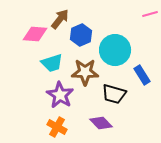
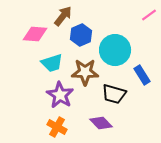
pink line: moved 1 px left, 1 px down; rotated 21 degrees counterclockwise
brown arrow: moved 3 px right, 3 px up
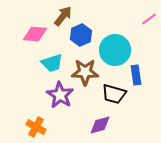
pink line: moved 4 px down
blue rectangle: moved 6 px left; rotated 24 degrees clockwise
purple diamond: moved 1 px left, 2 px down; rotated 60 degrees counterclockwise
orange cross: moved 21 px left
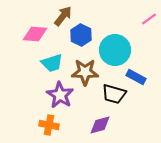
blue hexagon: rotated 10 degrees counterclockwise
blue rectangle: moved 2 px down; rotated 54 degrees counterclockwise
orange cross: moved 13 px right, 2 px up; rotated 18 degrees counterclockwise
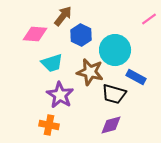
brown star: moved 5 px right; rotated 12 degrees clockwise
purple diamond: moved 11 px right
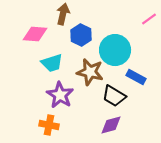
brown arrow: moved 2 px up; rotated 25 degrees counterclockwise
black trapezoid: moved 2 px down; rotated 15 degrees clockwise
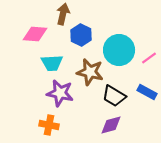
pink line: moved 39 px down
cyan circle: moved 4 px right
cyan trapezoid: rotated 15 degrees clockwise
blue rectangle: moved 11 px right, 15 px down
purple star: moved 2 px up; rotated 20 degrees counterclockwise
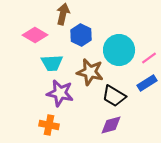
pink diamond: moved 1 px down; rotated 25 degrees clockwise
blue rectangle: moved 9 px up; rotated 60 degrees counterclockwise
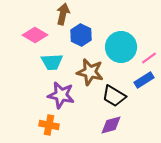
cyan circle: moved 2 px right, 3 px up
cyan trapezoid: moved 1 px up
blue rectangle: moved 3 px left, 3 px up
purple star: moved 1 px right, 2 px down
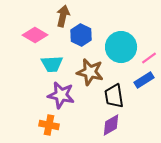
brown arrow: moved 2 px down
cyan trapezoid: moved 2 px down
black trapezoid: rotated 50 degrees clockwise
purple diamond: rotated 15 degrees counterclockwise
